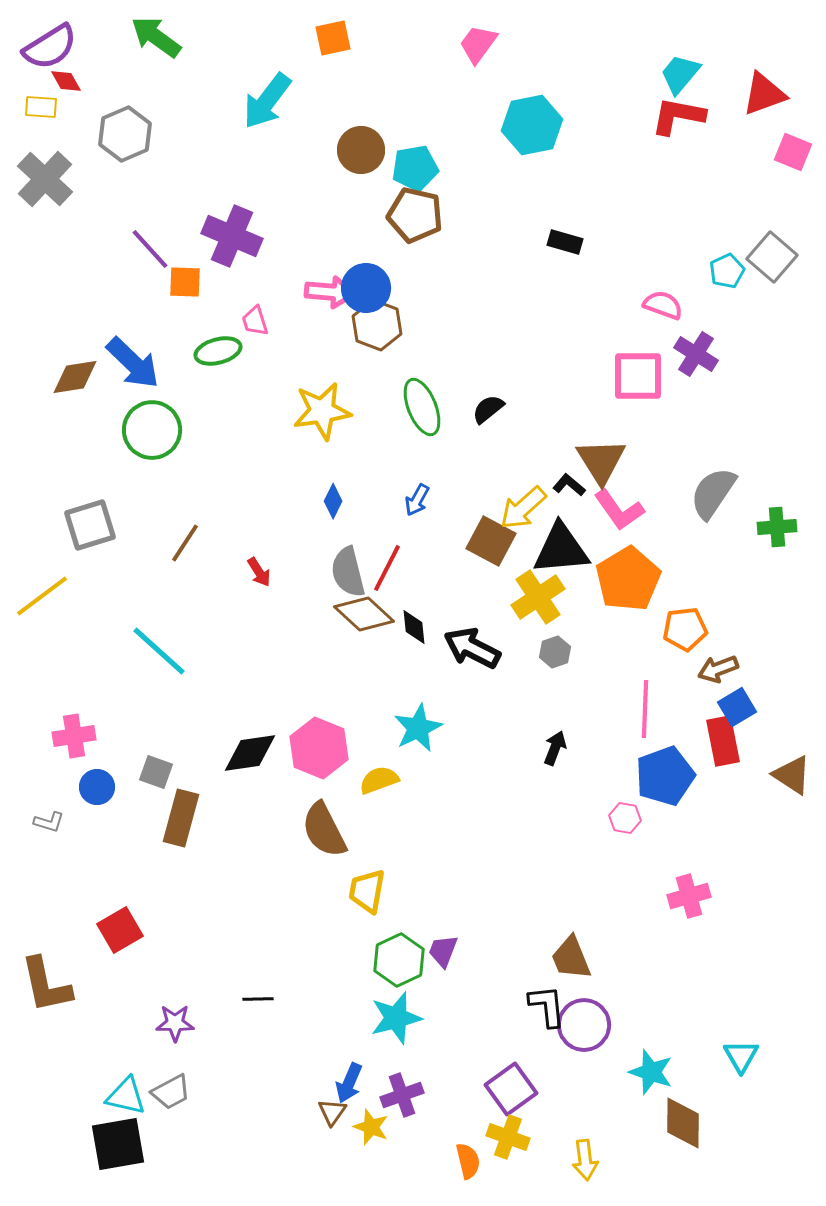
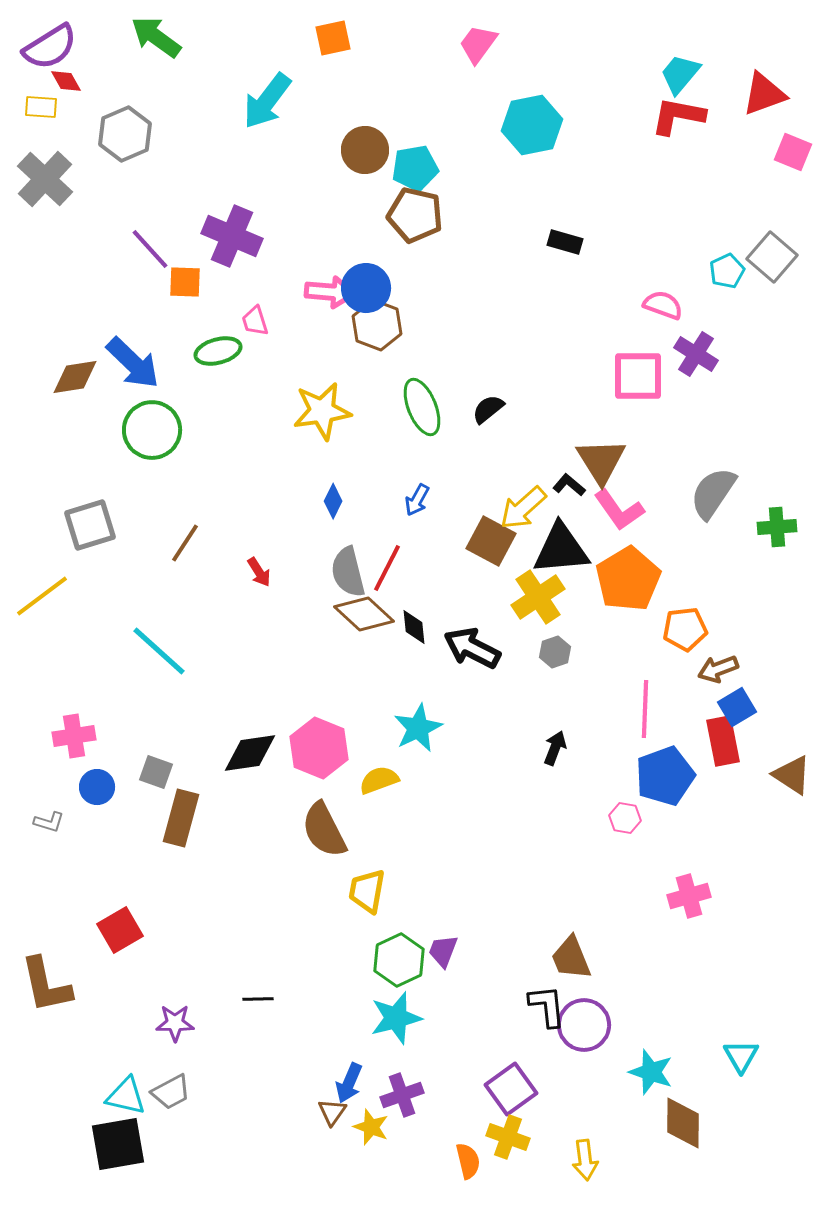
brown circle at (361, 150): moved 4 px right
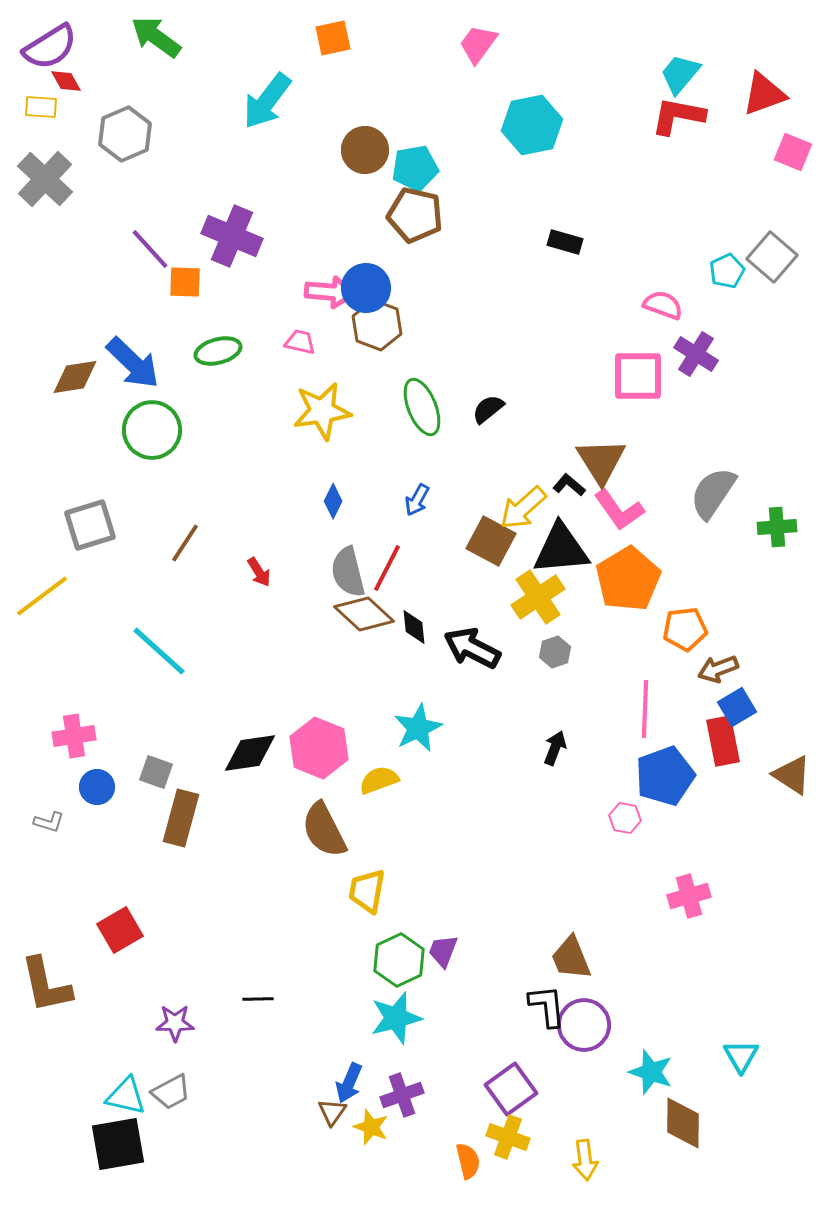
pink trapezoid at (255, 321): moved 45 px right, 21 px down; rotated 120 degrees clockwise
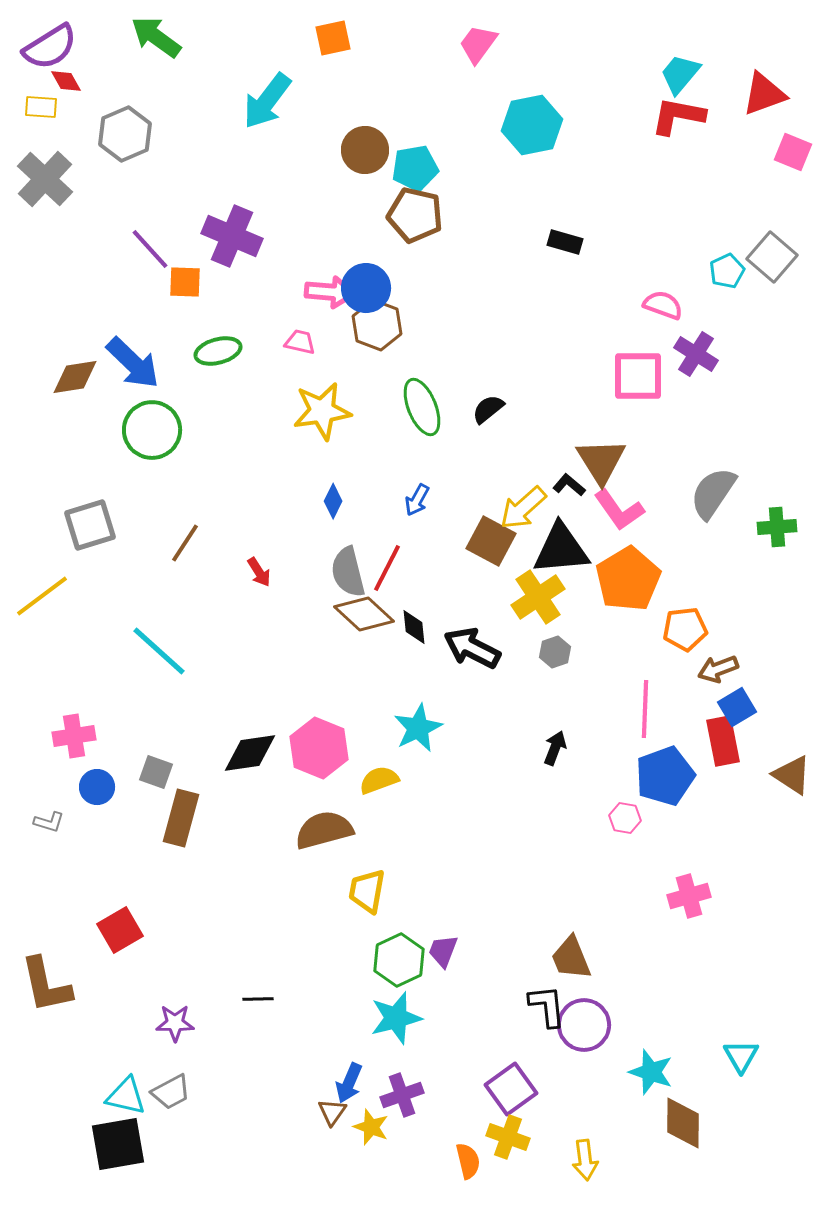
brown semicircle at (324, 830): rotated 102 degrees clockwise
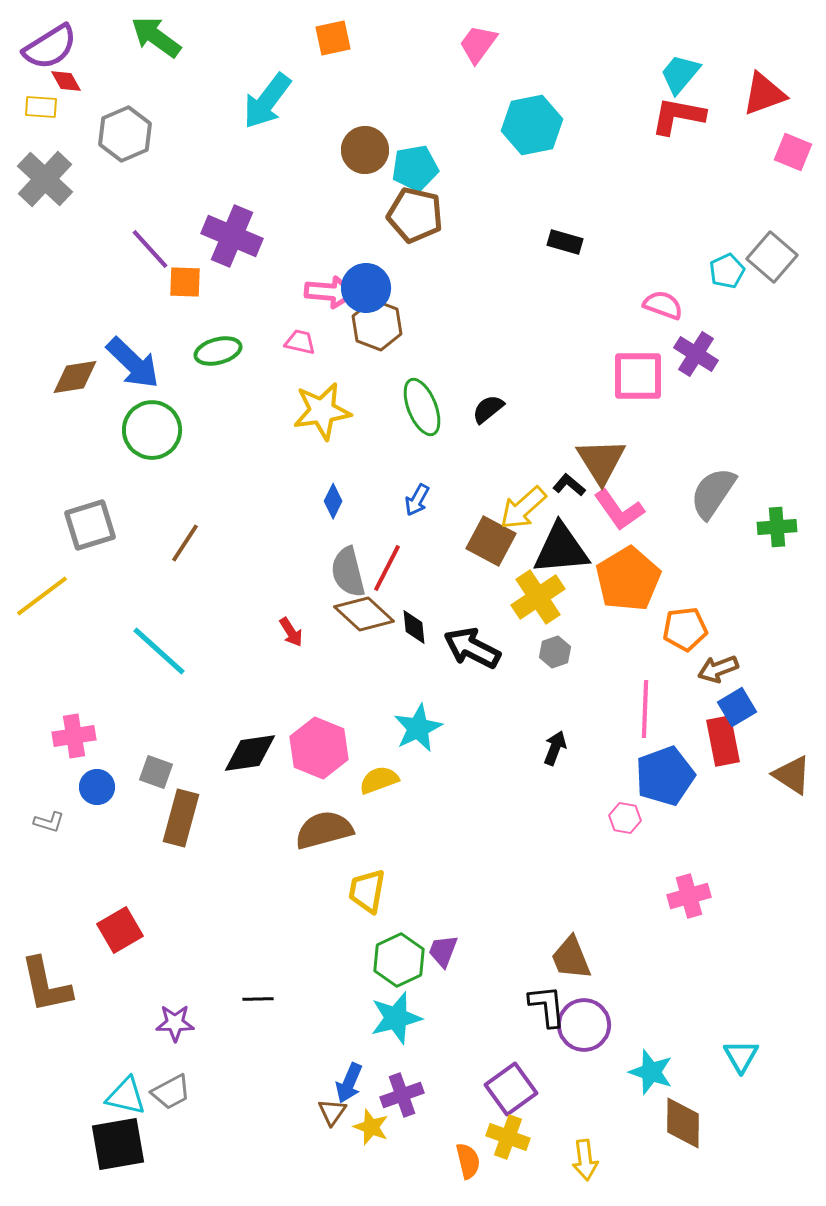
red arrow at (259, 572): moved 32 px right, 60 px down
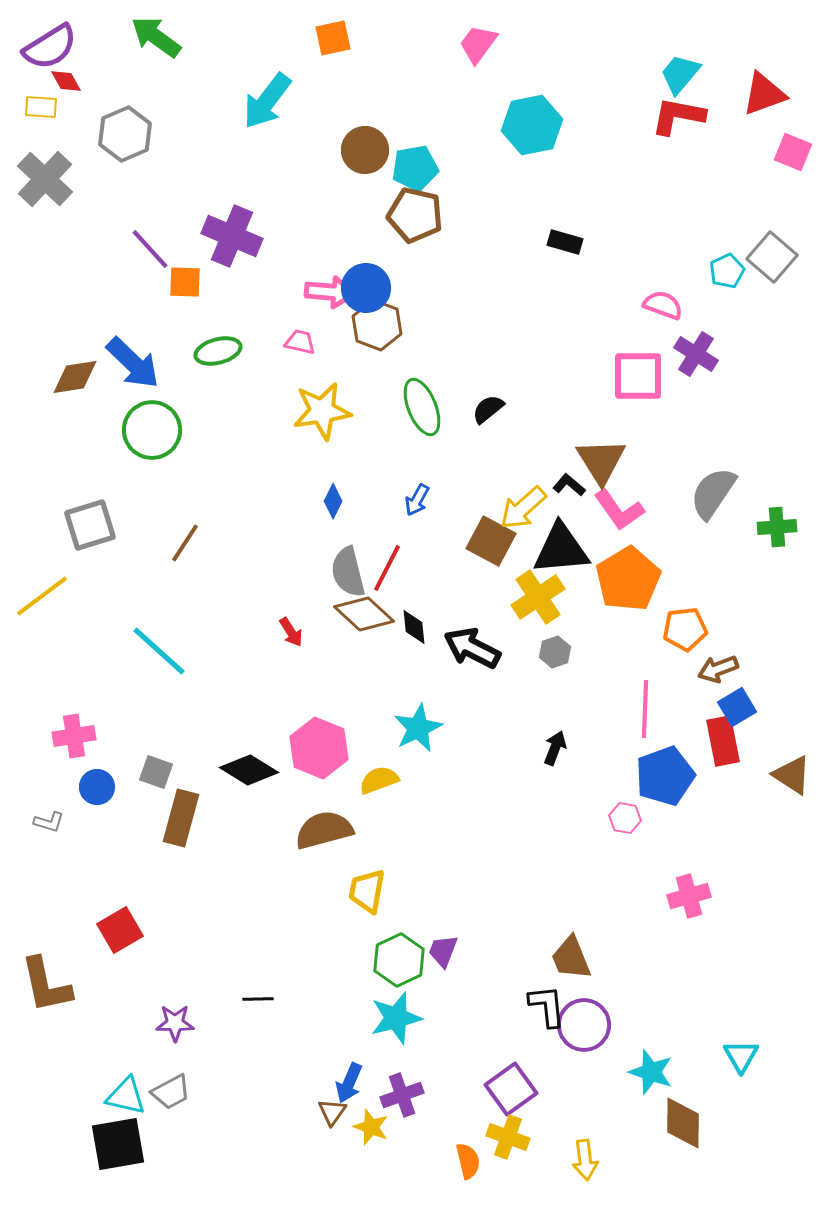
black diamond at (250, 753): moved 1 px left, 17 px down; rotated 40 degrees clockwise
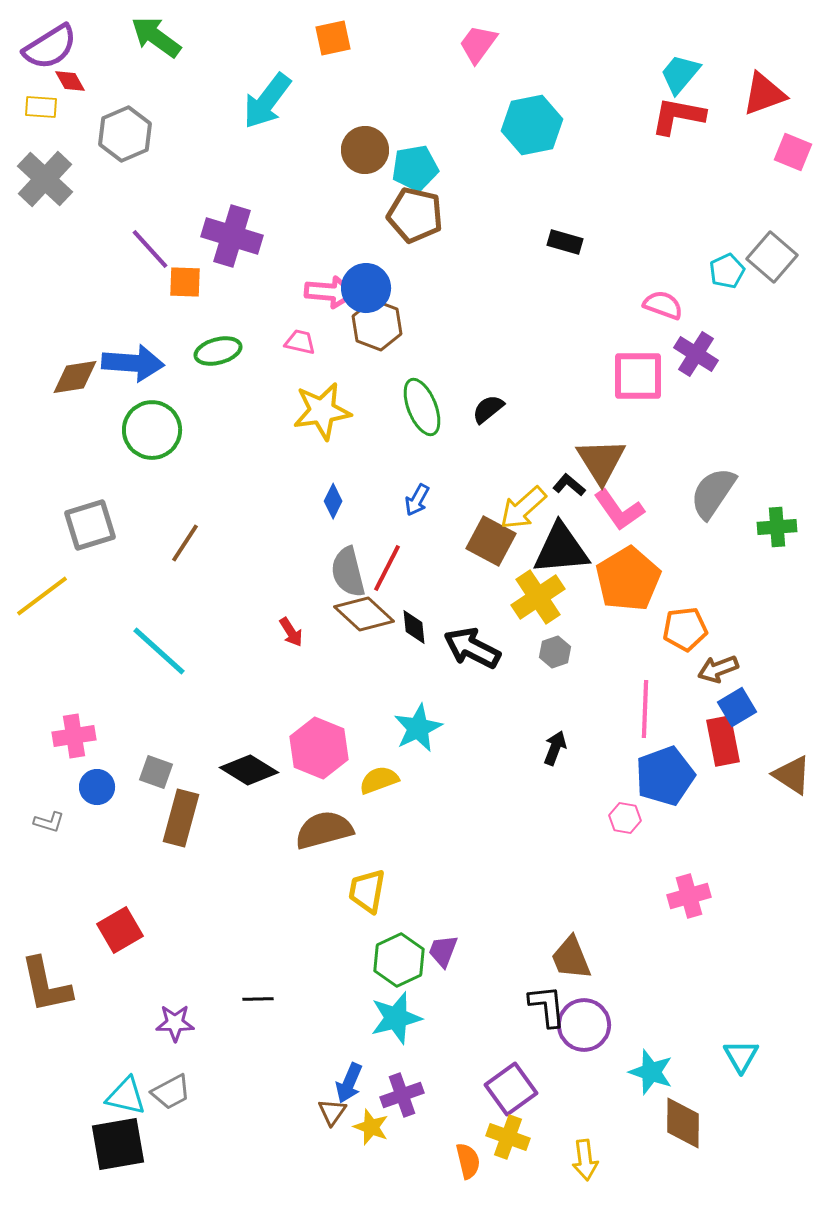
red diamond at (66, 81): moved 4 px right
purple cross at (232, 236): rotated 6 degrees counterclockwise
blue arrow at (133, 363): rotated 40 degrees counterclockwise
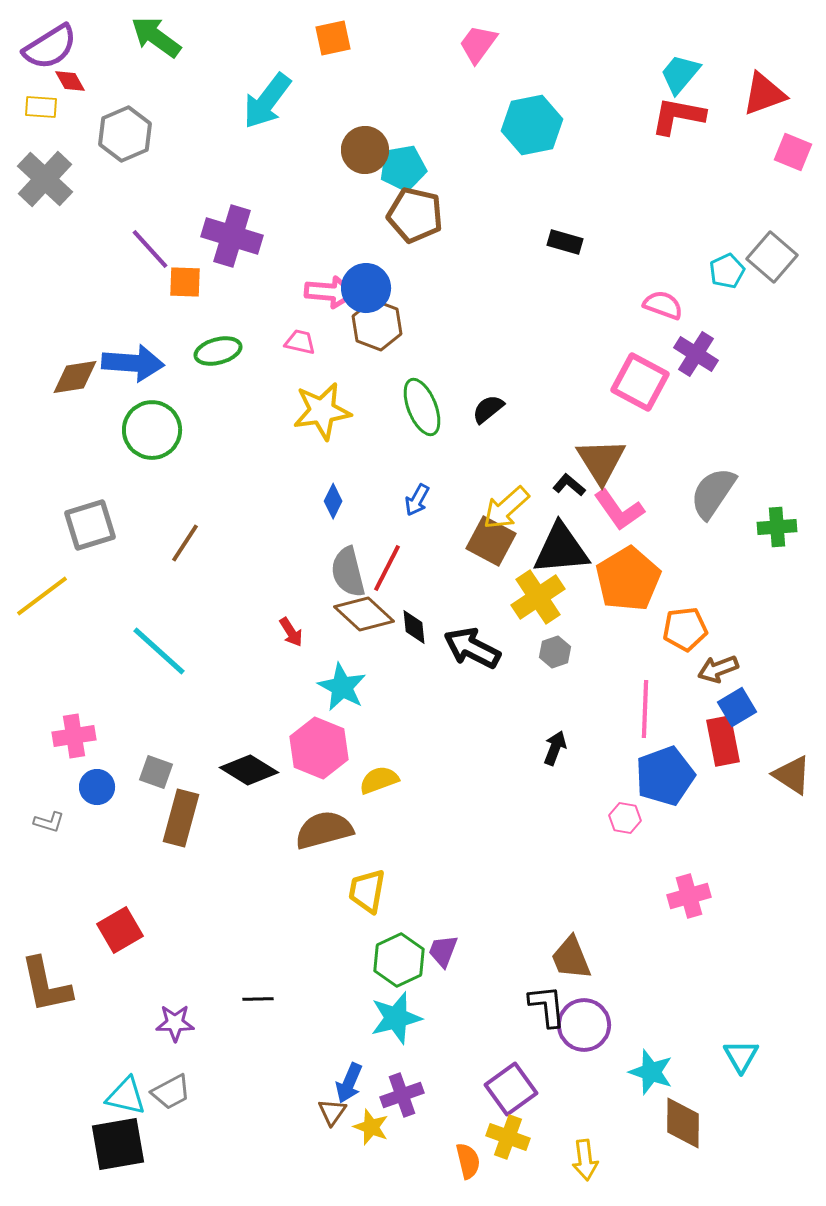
cyan pentagon at (415, 168): moved 12 px left
pink square at (638, 376): moved 2 px right, 6 px down; rotated 28 degrees clockwise
yellow arrow at (523, 508): moved 17 px left
cyan star at (418, 728): moved 76 px left, 41 px up; rotated 18 degrees counterclockwise
